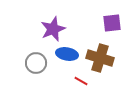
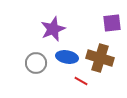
blue ellipse: moved 3 px down
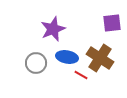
brown cross: rotated 16 degrees clockwise
red line: moved 6 px up
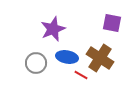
purple square: rotated 18 degrees clockwise
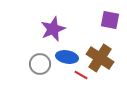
purple square: moved 2 px left, 3 px up
gray circle: moved 4 px right, 1 px down
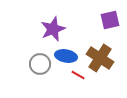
purple square: rotated 24 degrees counterclockwise
blue ellipse: moved 1 px left, 1 px up
red line: moved 3 px left
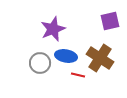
purple square: moved 1 px down
gray circle: moved 1 px up
red line: rotated 16 degrees counterclockwise
